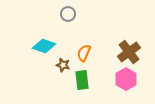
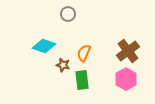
brown cross: moved 1 px left, 1 px up
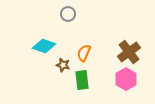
brown cross: moved 1 px right, 1 px down
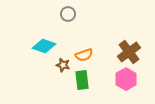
orange semicircle: moved 2 px down; rotated 132 degrees counterclockwise
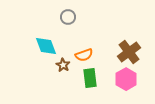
gray circle: moved 3 px down
cyan diamond: moved 2 px right; rotated 50 degrees clockwise
brown star: rotated 16 degrees clockwise
green rectangle: moved 8 px right, 2 px up
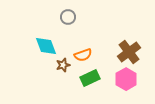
orange semicircle: moved 1 px left
brown star: rotated 24 degrees clockwise
green rectangle: rotated 72 degrees clockwise
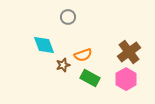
cyan diamond: moved 2 px left, 1 px up
green rectangle: rotated 54 degrees clockwise
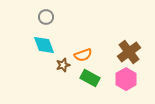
gray circle: moved 22 px left
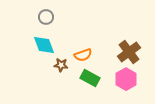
brown star: moved 2 px left; rotated 24 degrees clockwise
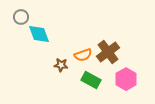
gray circle: moved 25 px left
cyan diamond: moved 5 px left, 11 px up
brown cross: moved 21 px left
green rectangle: moved 1 px right, 2 px down
